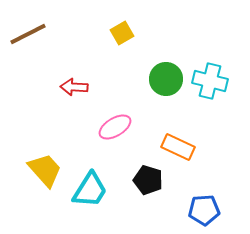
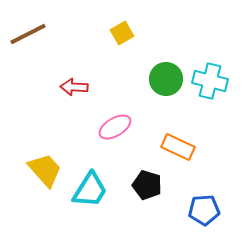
black pentagon: moved 1 px left, 5 px down
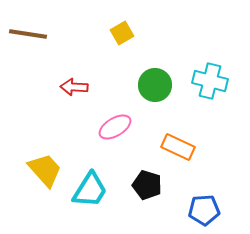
brown line: rotated 36 degrees clockwise
green circle: moved 11 px left, 6 px down
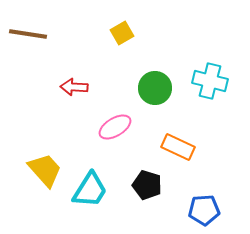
green circle: moved 3 px down
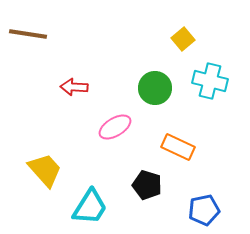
yellow square: moved 61 px right, 6 px down; rotated 10 degrees counterclockwise
cyan trapezoid: moved 17 px down
blue pentagon: rotated 8 degrees counterclockwise
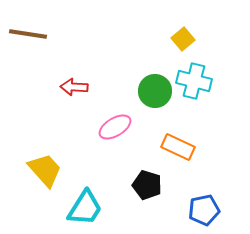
cyan cross: moved 16 px left
green circle: moved 3 px down
cyan trapezoid: moved 5 px left, 1 px down
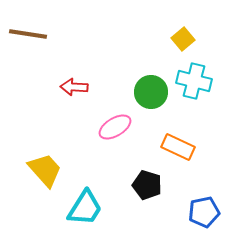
green circle: moved 4 px left, 1 px down
blue pentagon: moved 2 px down
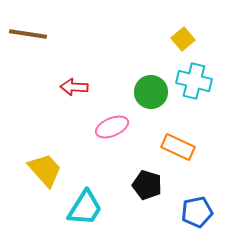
pink ellipse: moved 3 px left; rotated 8 degrees clockwise
blue pentagon: moved 7 px left
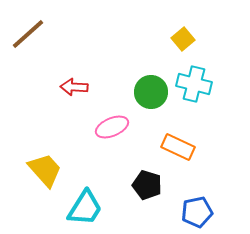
brown line: rotated 51 degrees counterclockwise
cyan cross: moved 3 px down
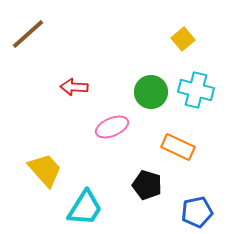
cyan cross: moved 2 px right, 6 px down
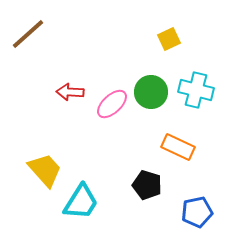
yellow square: moved 14 px left; rotated 15 degrees clockwise
red arrow: moved 4 px left, 5 px down
pink ellipse: moved 23 px up; rotated 20 degrees counterclockwise
cyan trapezoid: moved 4 px left, 6 px up
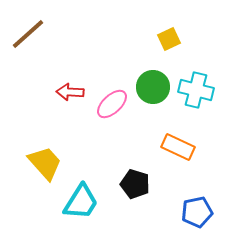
green circle: moved 2 px right, 5 px up
yellow trapezoid: moved 7 px up
black pentagon: moved 12 px left, 1 px up
